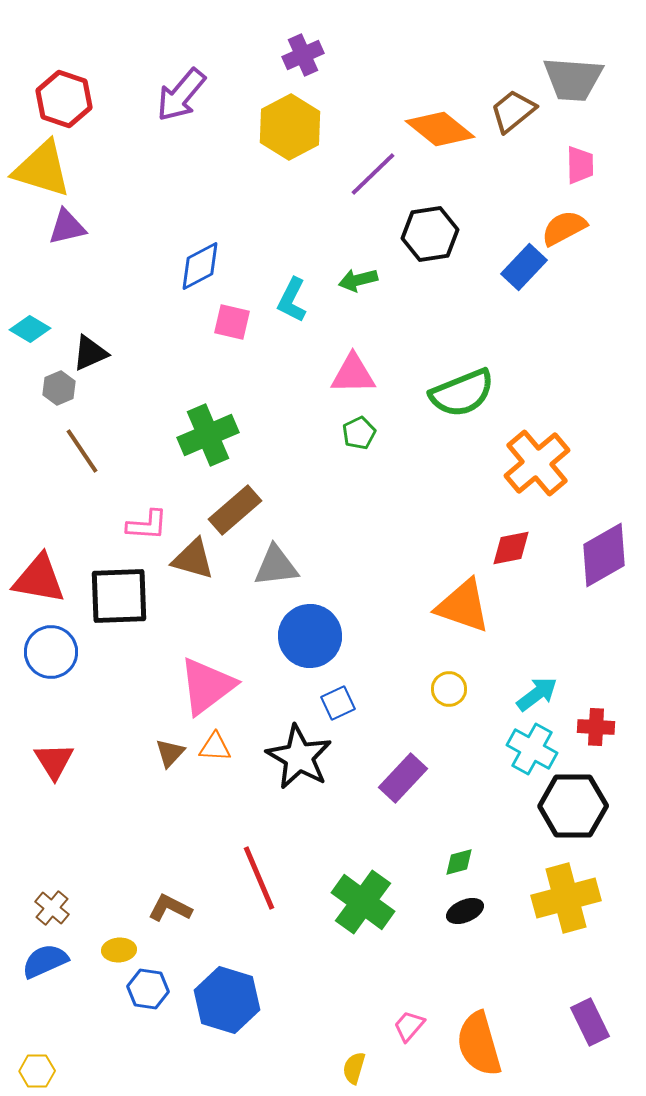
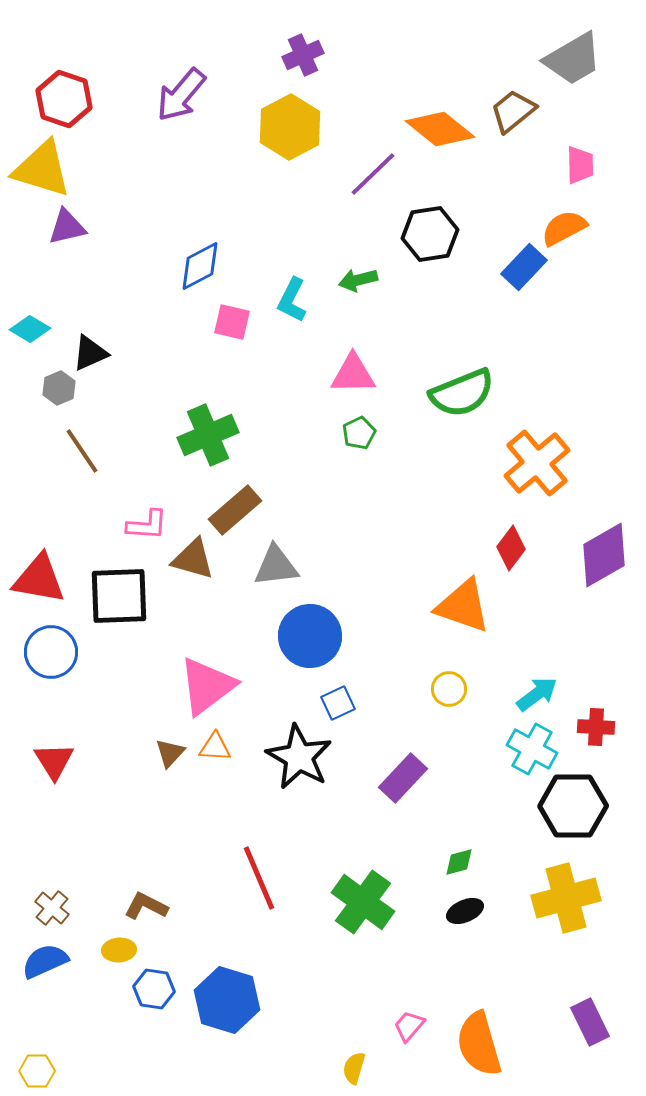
gray trapezoid at (573, 79): moved 20 px up; rotated 34 degrees counterclockwise
red diamond at (511, 548): rotated 42 degrees counterclockwise
brown L-shape at (170, 908): moved 24 px left, 2 px up
blue hexagon at (148, 989): moved 6 px right
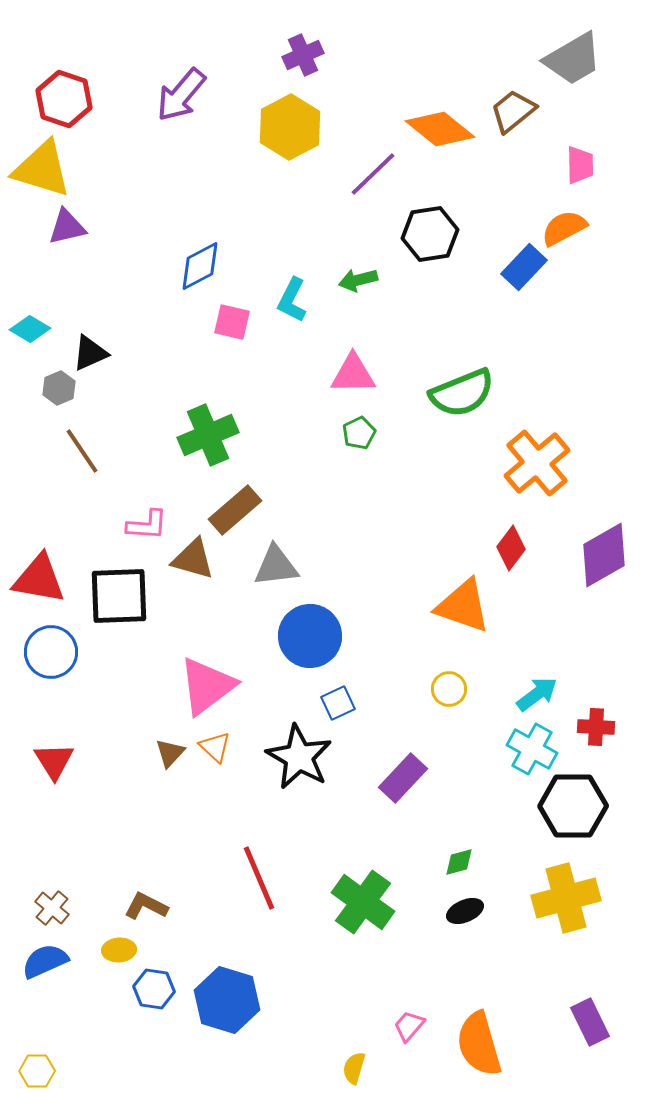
orange triangle at (215, 747): rotated 40 degrees clockwise
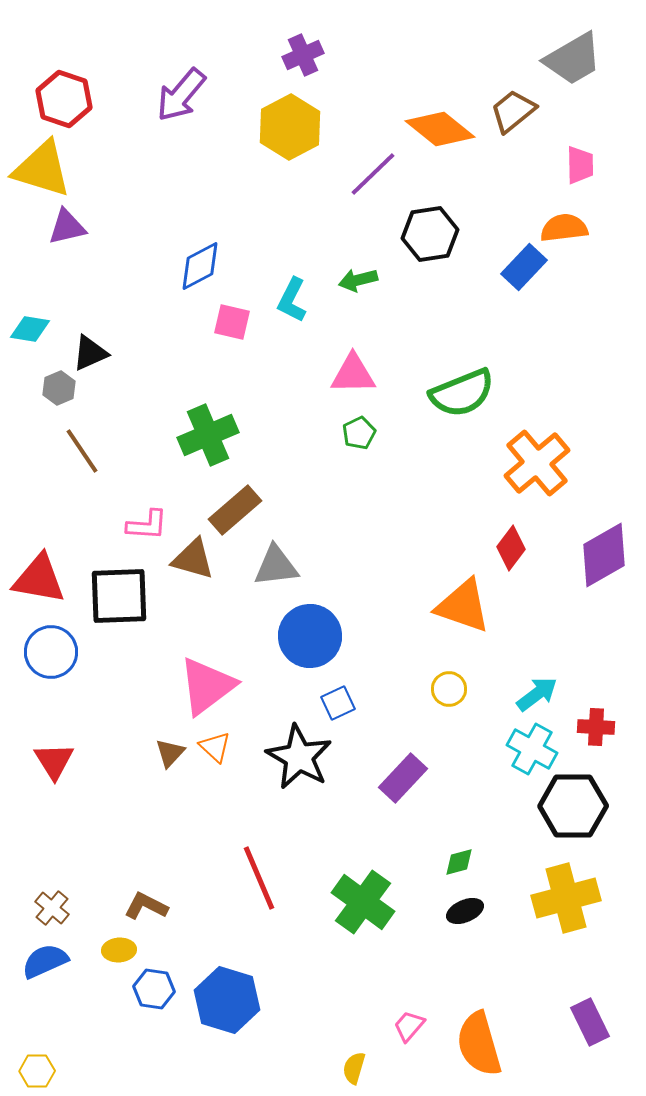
orange semicircle at (564, 228): rotated 21 degrees clockwise
cyan diamond at (30, 329): rotated 21 degrees counterclockwise
